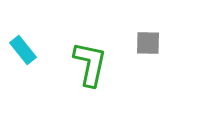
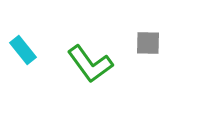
green L-shape: rotated 132 degrees clockwise
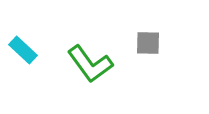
cyan rectangle: rotated 8 degrees counterclockwise
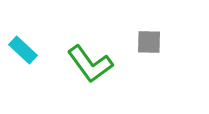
gray square: moved 1 px right, 1 px up
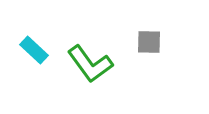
cyan rectangle: moved 11 px right
